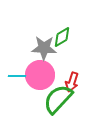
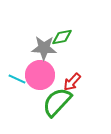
green diamond: rotated 20 degrees clockwise
cyan line: moved 3 px down; rotated 24 degrees clockwise
red arrow: rotated 24 degrees clockwise
green semicircle: moved 1 px left, 3 px down
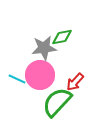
gray star: rotated 10 degrees counterclockwise
red arrow: moved 3 px right
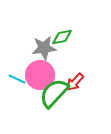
green semicircle: moved 3 px left, 9 px up
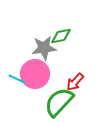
green diamond: moved 1 px left, 1 px up
pink circle: moved 5 px left, 1 px up
green semicircle: moved 5 px right, 9 px down
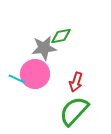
red arrow: moved 1 px right; rotated 24 degrees counterclockwise
green semicircle: moved 15 px right, 9 px down
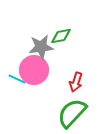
gray star: moved 3 px left, 1 px up
pink circle: moved 1 px left, 4 px up
green semicircle: moved 2 px left, 2 px down
